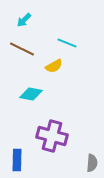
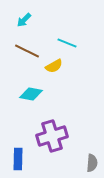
brown line: moved 5 px right, 2 px down
purple cross: rotated 32 degrees counterclockwise
blue rectangle: moved 1 px right, 1 px up
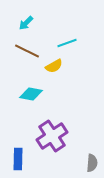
cyan arrow: moved 2 px right, 3 px down
cyan line: rotated 42 degrees counterclockwise
purple cross: rotated 16 degrees counterclockwise
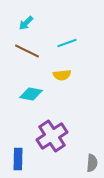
yellow semicircle: moved 8 px right, 9 px down; rotated 24 degrees clockwise
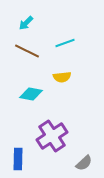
cyan line: moved 2 px left
yellow semicircle: moved 2 px down
gray semicircle: moved 8 px left; rotated 42 degrees clockwise
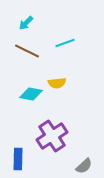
yellow semicircle: moved 5 px left, 6 px down
gray semicircle: moved 3 px down
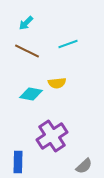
cyan line: moved 3 px right, 1 px down
blue rectangle: moved 3 px down
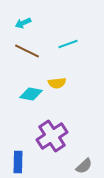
cyan arrow: moved 3 px left; rotated 21 degrees clockwise
